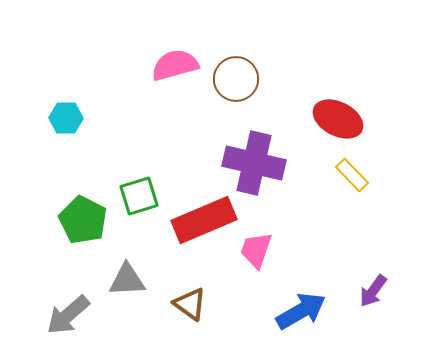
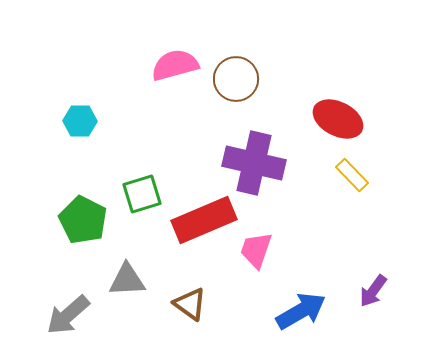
cyan hexagon: moved 14 px right, 3 px down
green square: moved 3 px right, 2 px up
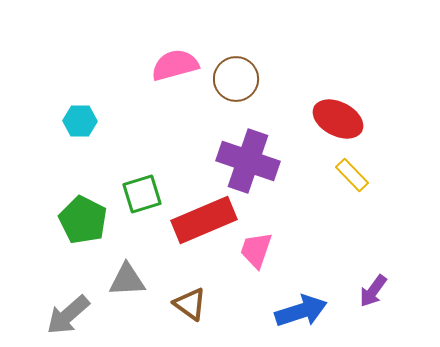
purple cross: moved 6 px left, 2 px up; rotated 6 degrees clockwise
blue arrow: rotated 12 degrees clockwise
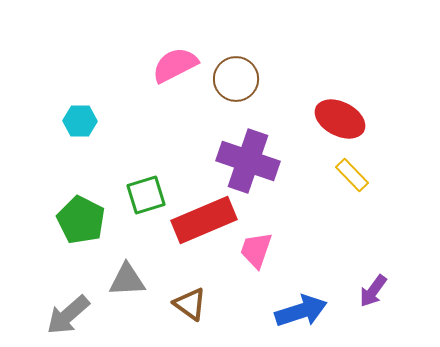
pink semicircle: rotated 12 degrees counterclockwise
red ellipse: moved 2 px right
green square: moved 4 px right, 1 px down
green pentagon: moved 2 px left
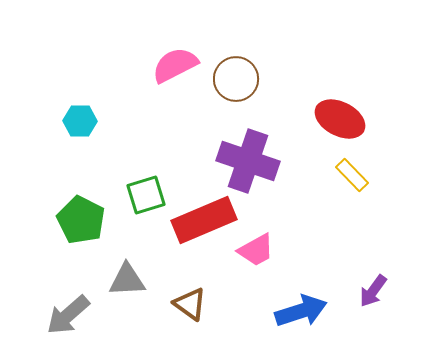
pink trapezoid: rotated 138 degrees counterclockwise
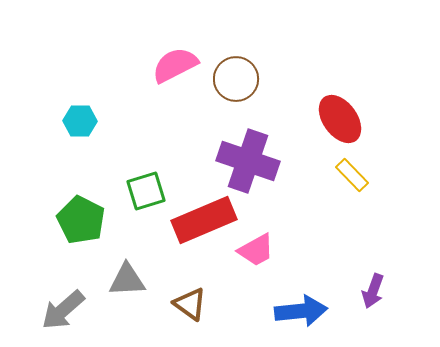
red ellipse: rotated 27 degrees clockwise
green square: moved 4 px up
purple arrow: rotated 16 degrees counterclockwise
blue arrow: rotated 12 degrees clockwise
gray arrow: moved 5 px left, 5 px up
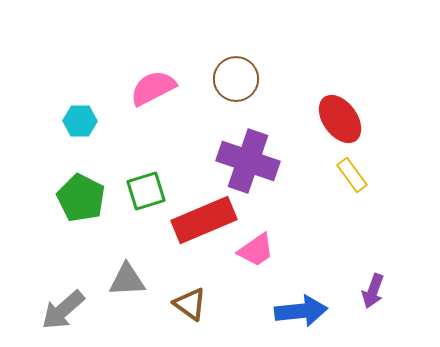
pink semicircle: moved 22 px left, 23 px down
yellow rectangle: rotated 8 degrees clockwise
green pentagon: moved 22 px up
pink trapezoid: rotated 6 degrees counterclockwise
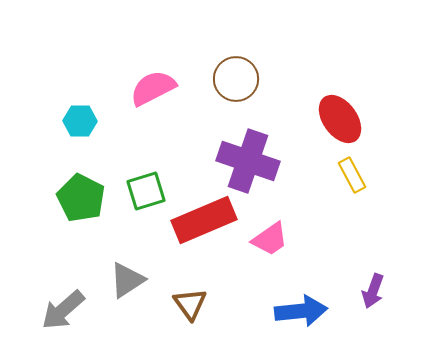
yellow rectangle: rotated 8 degrees clockwise
pink trapezoid: moved 14 px right, 11 px up
gray triangle: rotated 30 degrees counterclockwise
brown triangle: rotated 18 degrees clockwise
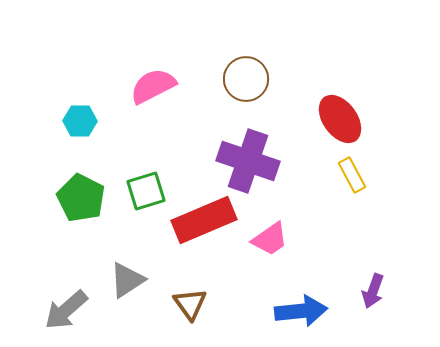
brown circle: moved 10 px right
pink semicircle: moved 2 px up
gray arrow: moved 3 px right
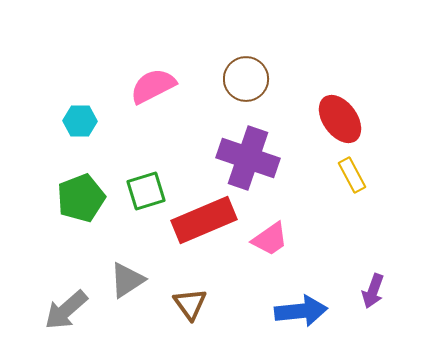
purple cross: moved 3 px up
green pentagon: rotated 24 degrees clockwise
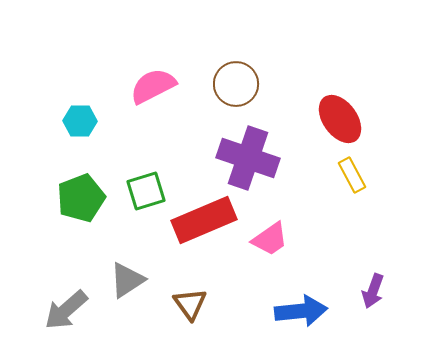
brown circle: moved 10 px left, 5 px down
